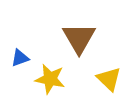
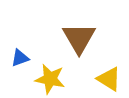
yellow triangle: rotated 12 degrees counterclockwise
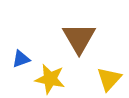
blue triangle: moved 1 px right, 1 px down
yellow triangle: rotated 40 degrees clockwise
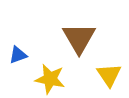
blue triangle: moved 3 px left, 4 px up
yellow triangle: moved 4 px up; rotated 16 degrees counterclockwise
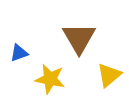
blue triangle: moved 1 px right, 2 px up
yellow triangle: rotated 24 degrees clockwise
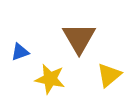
blue triangle: moved 1 px right, 1 px up
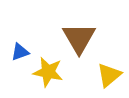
yellow star: moved 2 px left, 7 px up
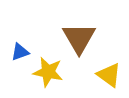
yellow triangle: rotated 44 degrees counterclockwise
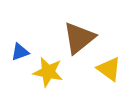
brown triangle: rotated 21 degrees clockwise
yellow triangle: moved 6 px up
